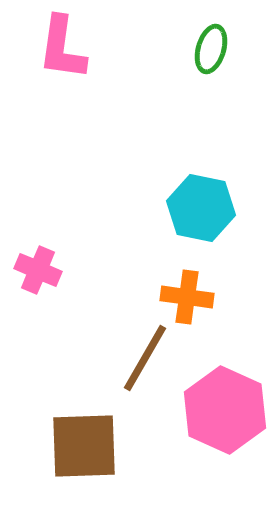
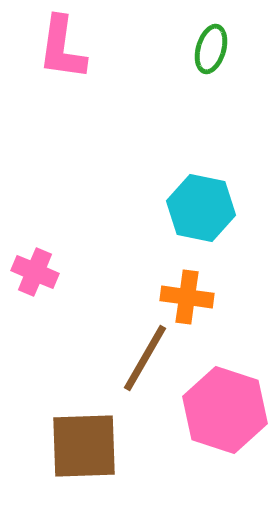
pink cross: moved 3 px left, 2 px down
pink hexagon: rotated 6 degrees counterclockwise
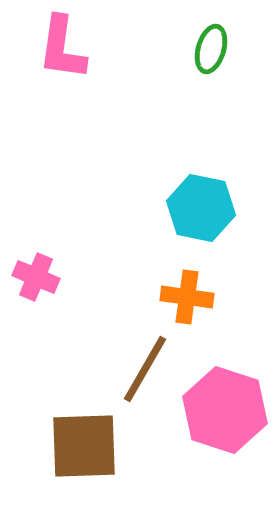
pink cross: moved 1 px right, 5 px down
brown line: moved 11 px down
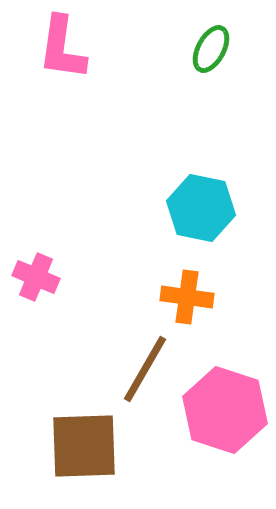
green ellipse: rotated 12 degrees clockwise
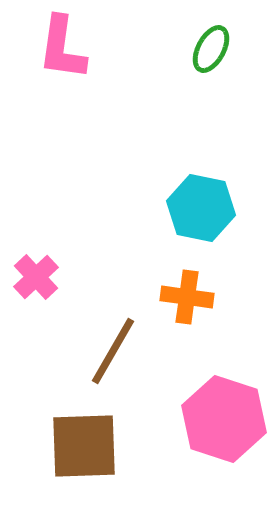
pink cross: rotated 24 degrees clockwise
brown line: moved 32 px left, 18 px up
pink hexagon: moved 1 px left, 9 px down
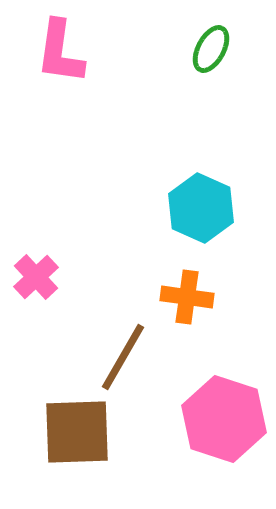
pink L-shape: moved 2 px left, 4 px down
cyan hexagon: rotated 12 degrees clockwise
brown line: moved 10 px right, 6 px down
brown square: moved 7 px left, 14 px up
